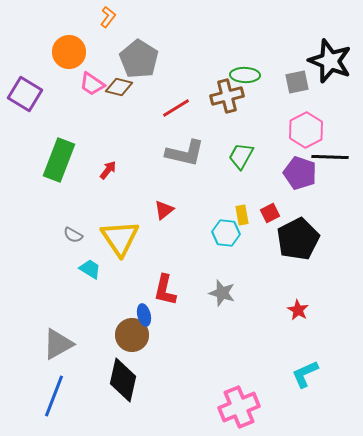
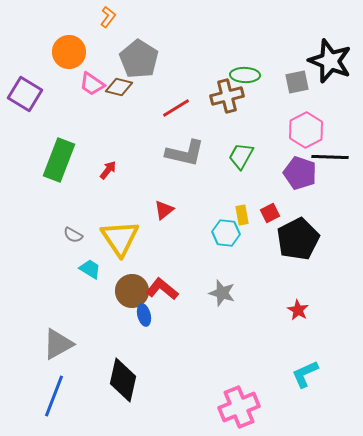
red L-shape: moved 3 px left, 1 px up; rotated 116 degrees clockwise
brown circle: moved 44 px up
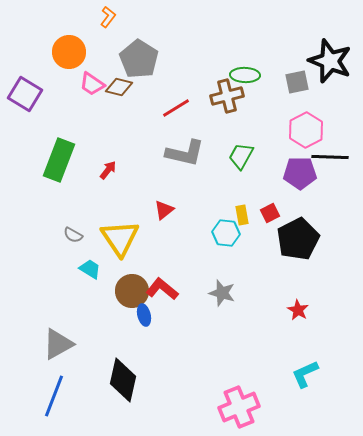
purple pentagon: rotated 20 degrees counterclockwise
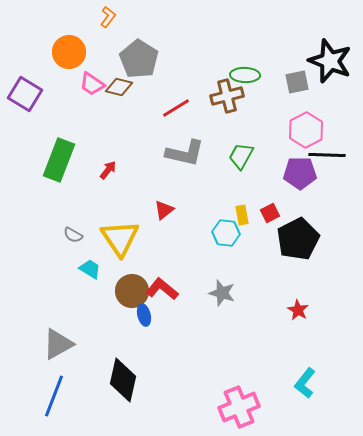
black line: moved 3 px left, 2 px up
cyan L-shape: moved 9 px down; rotated 28 degrees counterclockwise
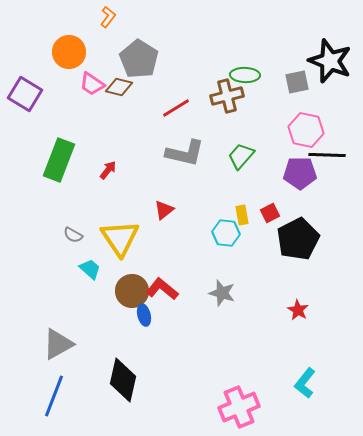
pink hexagon: rotated 20 degrees counterclockwise
green trapezoid: rotated 12 degrees clockwise
cyan trapezoid: rotated 10 degrees clockwise
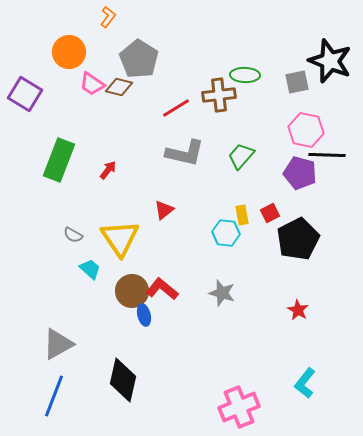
brown cross: moved 8 px left, 1 px up; rotated 8 degrees clockwise
purple pentagon: rotated 16 degrees clockwise
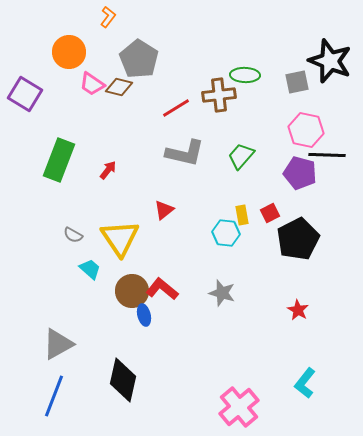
pink cross: rotated 18 degrees counterclockwise
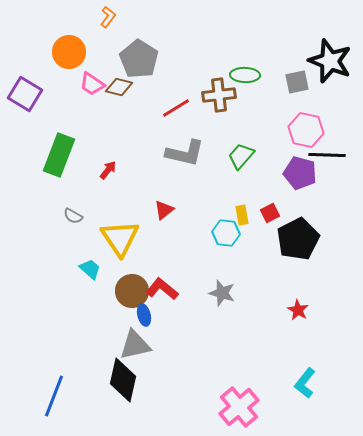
green rectangle: moved 5 px up
gray semicircle: moved 19 px up
gray triangle: moved 77 px right, 1 px down; rotated 16 degrees clockwise
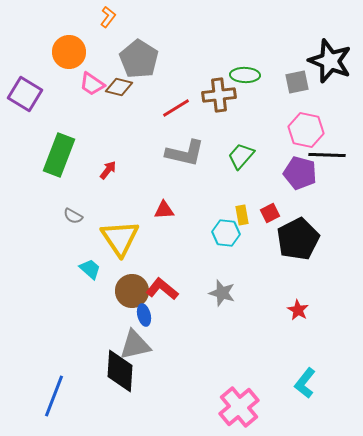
red triangle: rotated 35 degrees clockwise
black diamond: moved 3 px left, 9 px up; rotated 9 degrees counterclockwise
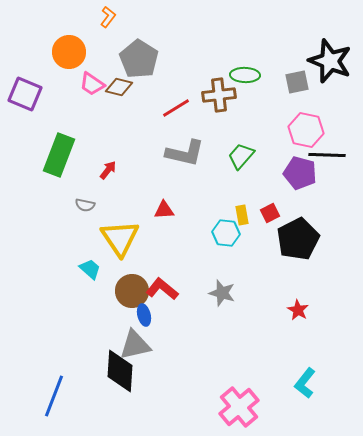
purple square: rotated 8 degrees counterclockwise
gray semicircle: moved 12 px right, 11 px up; rotated 18 degrees counterclockwise
